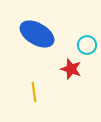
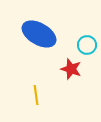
blue ellipse: moved 2 px right
yellow line: moved 2 px right, 3 px down
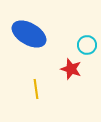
blue ellipse: moved 10 px left
yellow line: moved 6 px up
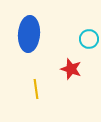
blue ellipse: rotated 64 degrees clockwise
cyan circle: moved 2 px right, 6 px up
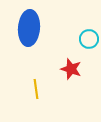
blue ellipse: moved 6 px up
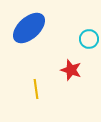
blue ellipse: rotated 44 degrees clockwise
red star: moved 1 px down
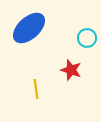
cyan circle: moved 2 px left, 1 px up
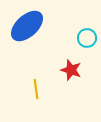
blue ellipse: moved 2 px left, 2 px up
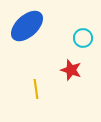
cyan circle: moved 4 px left
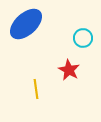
blue ellipse: moved 1 px left, 2 px up
red star: moved 2 px left; rotated 10 degrees clockwise
